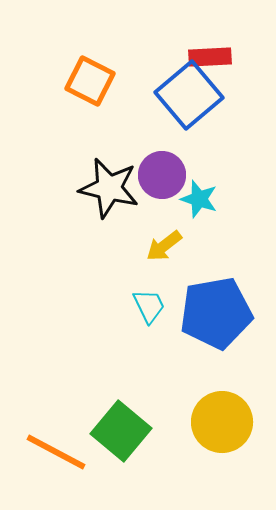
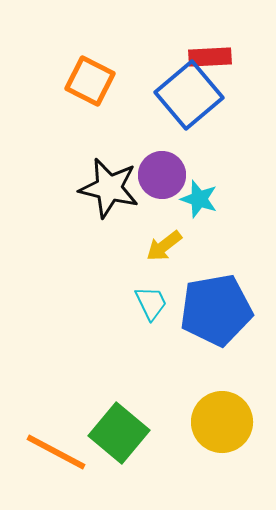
cyan trapezoid: moved 2 px right, 3 px up
blue pentagon: moved 3 px up
green square: moved 2 px left, 2 px down
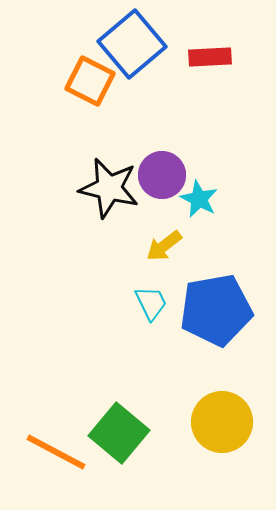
blue square: moved 57 px left, 51 px up
cyan star: rotated 9 degrees clockwise
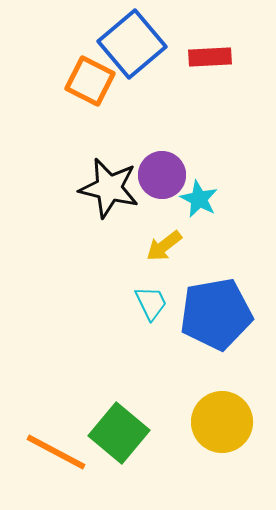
blue pentagon: moved 4 px down
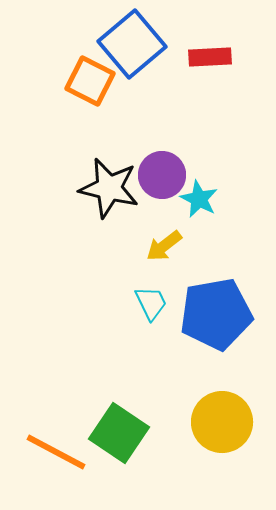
green square: rotated 6 degrees counterclockwise
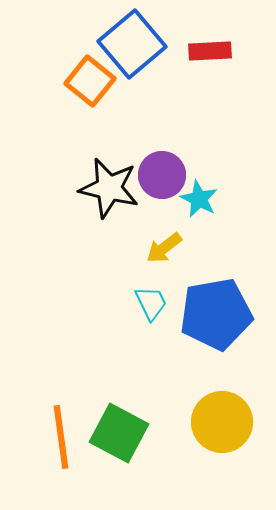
red rectangle: moved 6 px up
orange square: rotated 12 degrees clockwise
yellow arrow: moved 2 px down
green square: rotated 6 degrees counterclockwise
orange line: moved 5 px right, 15 px up; rotated 54 degrees clockwise
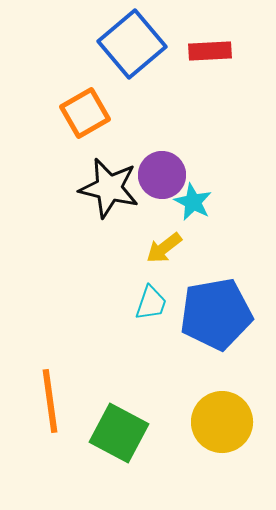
orange square: moved 5 px left, 32 px down; rotated 21 degrees clockwise
cyan star: moved 6 px left, 3 px down
cyan trapezoid: rotated 45 degrees clockwise
orange line: moved 11 px left, 36 px up
